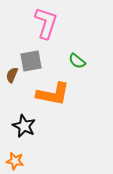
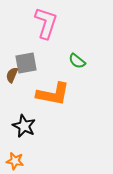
gray square: moved 5 px left, 2 px down
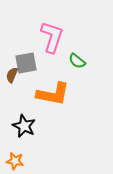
pink L-shape: moved 6 px right, 14 px down
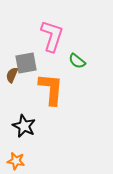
pink L-shape: moved 1 px up
orange L-shape: moved 2 px left, 5 px up; rotated 96 degrees counterclockwise
orange star: moved 1 px right
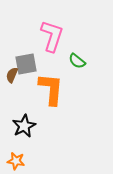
gray square: moved 1 px down
black star: rotated 20 degrees clockwise
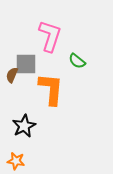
pink L-shape: moved 2 px left
gray square: rotated 10 degrees clockwise
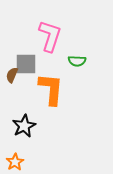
green semicircle: rotated 36 degrees counterclockwise
orange star: moved 1 px left, 1 px down; rotated 30 degrees clockwise
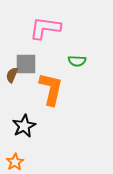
pink L-shape: moved 5 px left, 8 px up; rotated 100 degrees counterclockwise
orange L-shape: rotated 8 degrees clockwise
